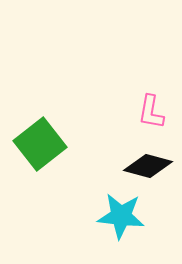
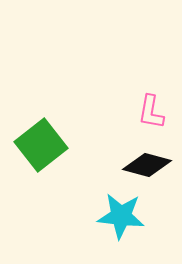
green square: moved 1 px right, 1 px down
black diamond: moved 1 px left, 1 px up
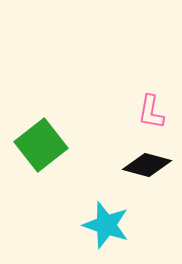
cyan star: moved 15 px left, 9 px down; rotated 12 degrees clockwise
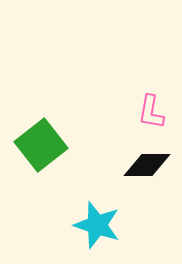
black diamond: rotated 15 degrees counterclockwise
cyan star: moved 9 px left
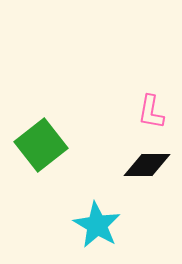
cyan star: rotated 12 degrees clockwise
